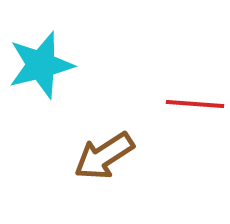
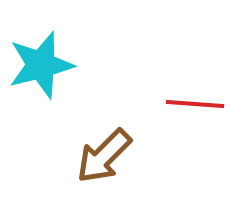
brown arrow: rotated 12 degrees counterclockwise
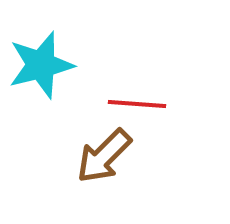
red line: moved 58 px left
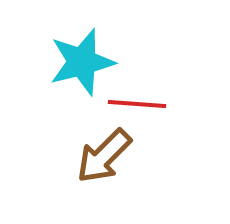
cyan star: moved 41 px right, 3 px up
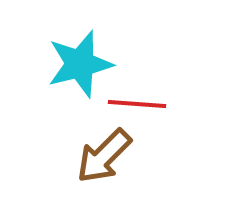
cyan star: moved 2 px left, 2 px down
